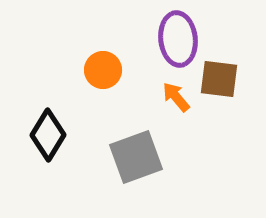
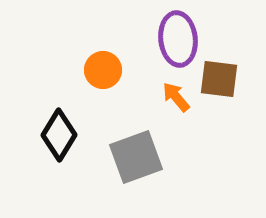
black diamond: moved 11 px right
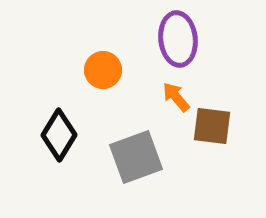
brown square: moved 7 px left, 47 px down
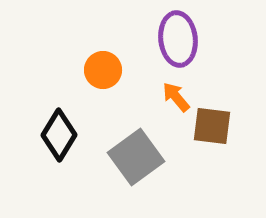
gray square: rotated 16 degrees counterclockwise
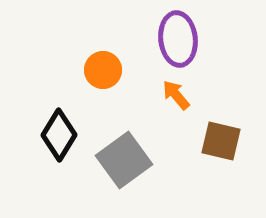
orange arrow: moved 2 px up
brown square: moved 9 px right, 15 px down; rotated 6 degrees clockwise
gray square: moved 12 px left, 3 px down
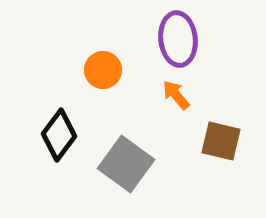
black diamond: rotated 6 degrees clockwise
gray square: moved 2 px right, 4 px down; rotated 18 degrees counterclockwise
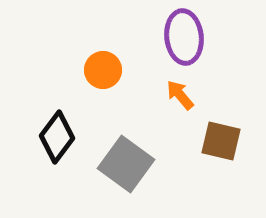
purple ellipse: moved 6 px right, 2 px up
orange arrow: moved 4 px right
black diamond: moved 2 px left, 2 px down
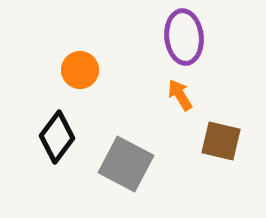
orange circle: moved 23 px left
orange arrow: rotated 8 degrees clockwise
gray square: rotated 8 degrees counterclockwise
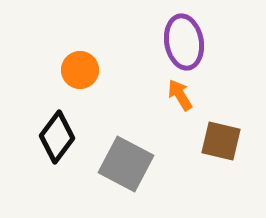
purple ellipse: moved 5 px down; rotated 4 degrees counterclockwise
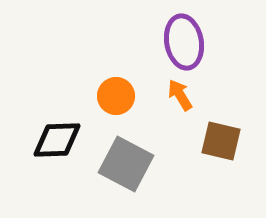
orange circle: moved 36 px right, 26 px down
black diamond: moved 3 px down; rotated 51 degrees clockwise
